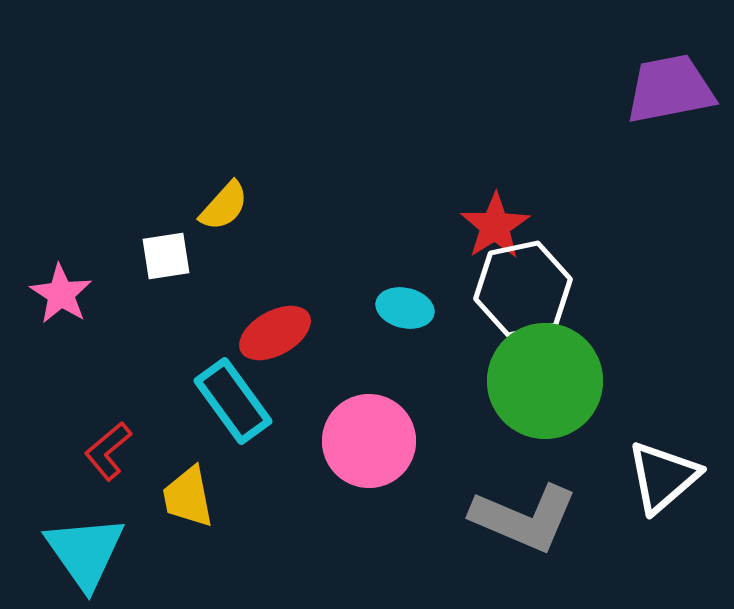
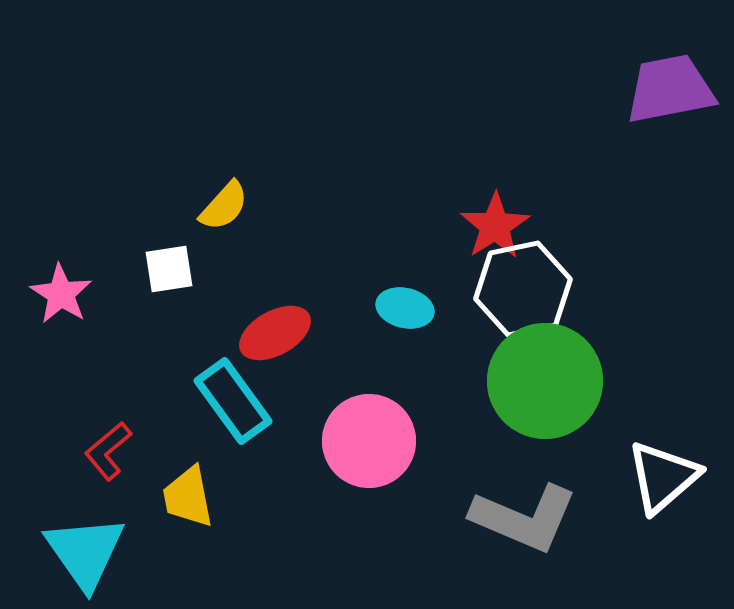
white square: moved 3 px right, 13 px down
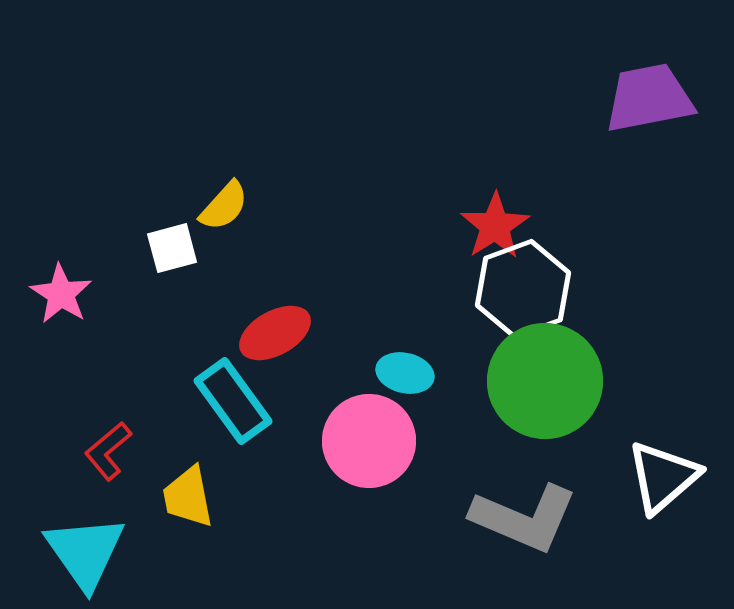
purple trapezoid: moved 21 px left, 9 px down
white square: moved 3 px right, 21 px up; rotated 6 degrees counterclockwise
white hexagon: rotated 8 degrees counterclockwise
cyan ellipse: moved 65 px down
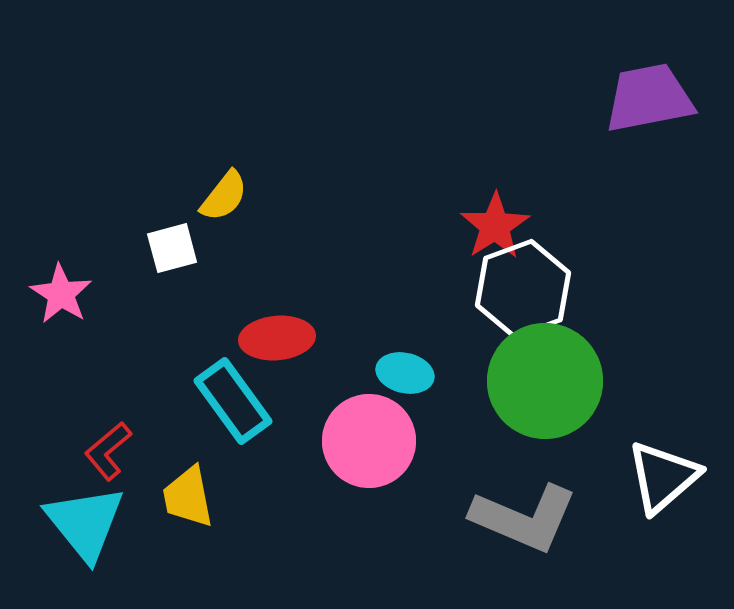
yellow semicircle: moved 10 px up; rotated 4 degrees counterclockwise
red ellipse: moved 2 px right, 5 px down; rotated 24 degrees clockwise
cyan triangle: moved 29 px up; rotated 4 degrees counterclockwise
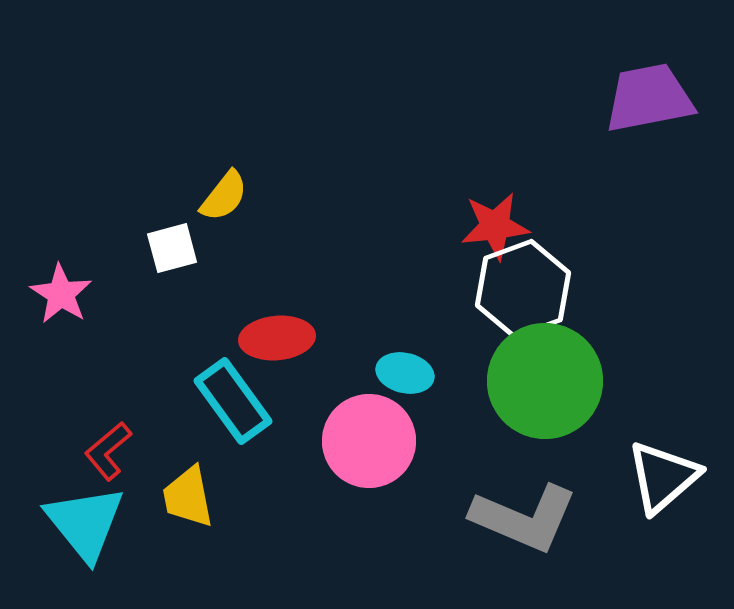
red star: rotated 26 degrees clockwise
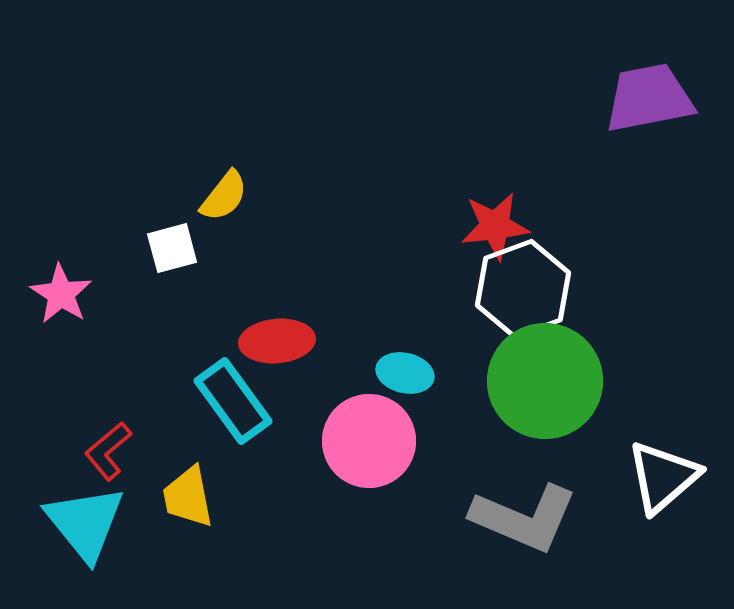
red ellipse: moved 3 px down
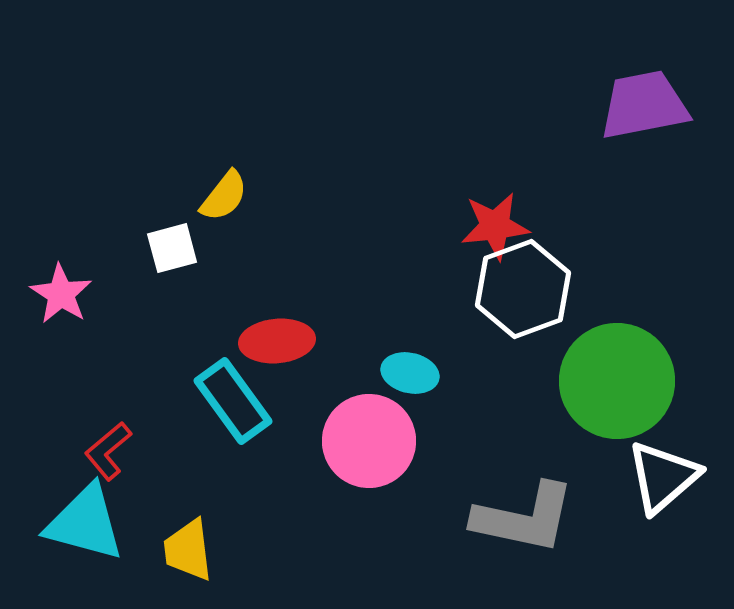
purple trapezoid: moved 5 px left, 7 px down
cyan ellipse: moved 5 px right
green circle: moved 72 px right
yellow trapezoid: moved 53 px down; rotated 4 degrees clockwise
gray L-shape: rotated 11 degrees counterclockwise
cyan triangle: rotated 36 degrees counterclockwise
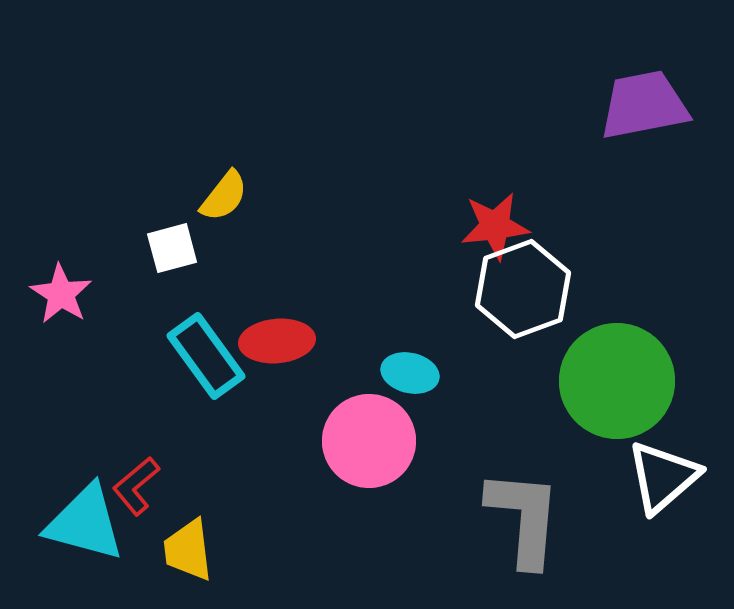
cyan rectangle: moved 27 px left, 45 px up
red L-shape: moved 28 px right, 35 px down
gray L-shape: rotated 97 degrees counterclockwise
